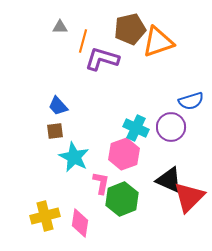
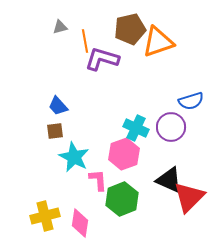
gray triangle: rotated 14 degrees counterclockwise
orange line: moved 2 px right; rotated 25 degrees counterclockwise
pink L-shape: moved 3 px left, 3 px up; rotated 15 degrees counterclockwise
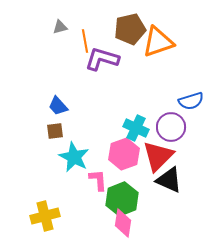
red triangle: moved 31 px left, 41 px up
pink diamond: moved 43 px right
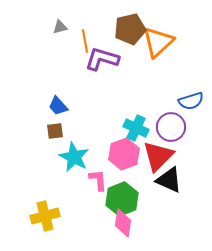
orange triangle: rotated 24 degrees counterclockwise
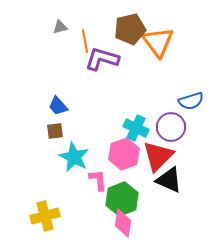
orange triangle: rotated 24 degrees counterclockwise
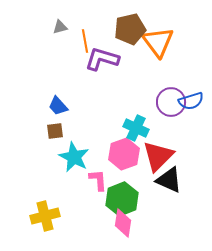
purple circle: moved 25 px up
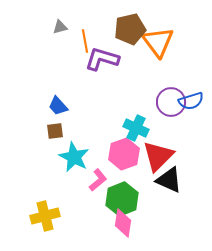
pink L-shape: rotated 55 degrees clockwise
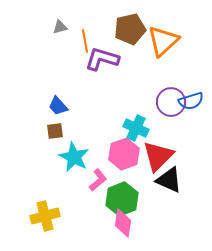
orange triangle: moved 5 px right, 1 px up; rotated 24 degrees clockwise
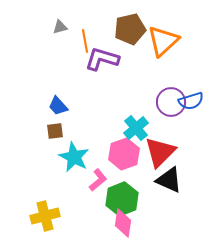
cyan cross: rotated 25 degrees clockwise
red triangle: moved 2 px right, 4 px up
